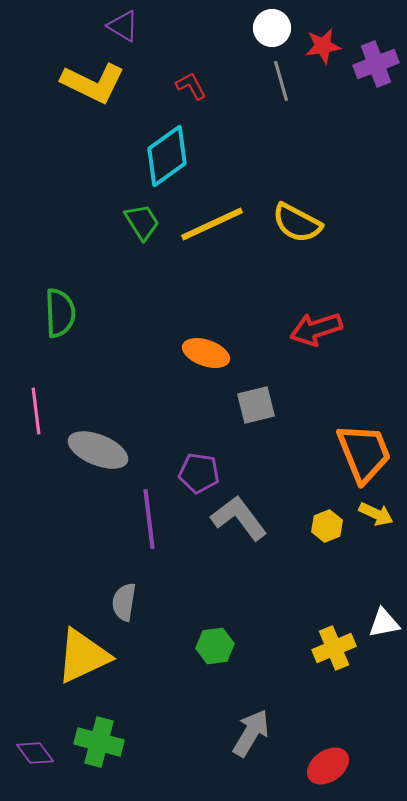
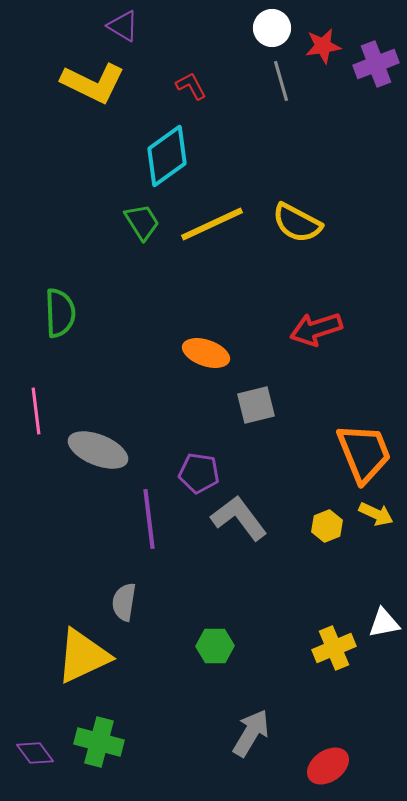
green hexagon: rotated 6 degrees clockwise
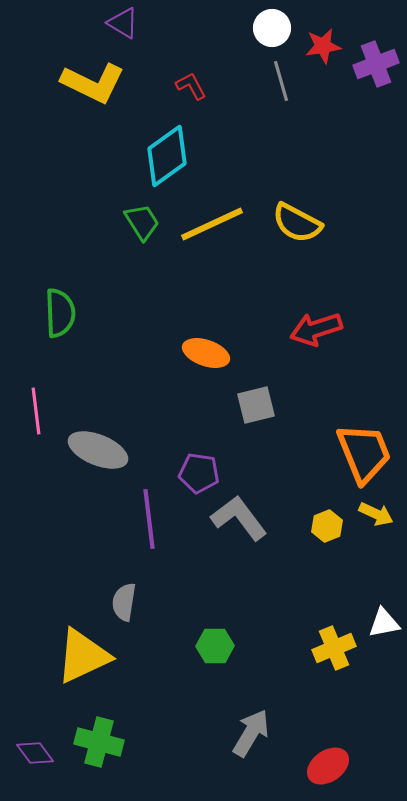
purple triangle: moved 3 px up
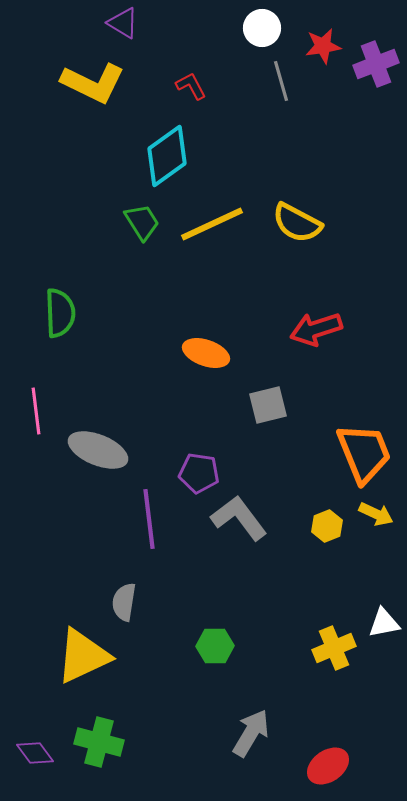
white circle: moved 10 px left
gray square: moved 12 px right
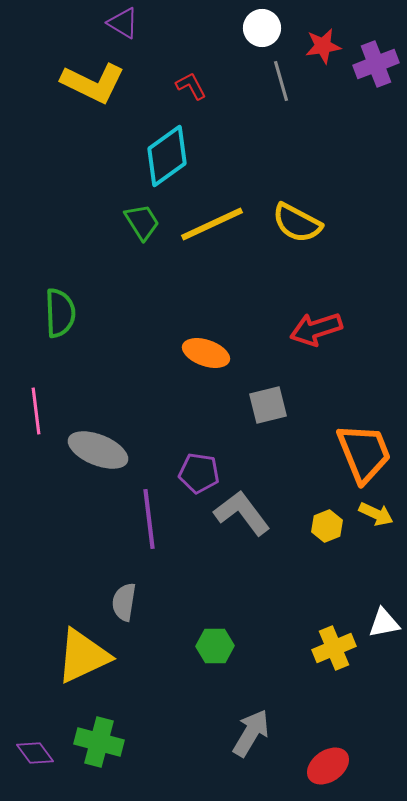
gray L-shape: moved 3 px right, 5 px up
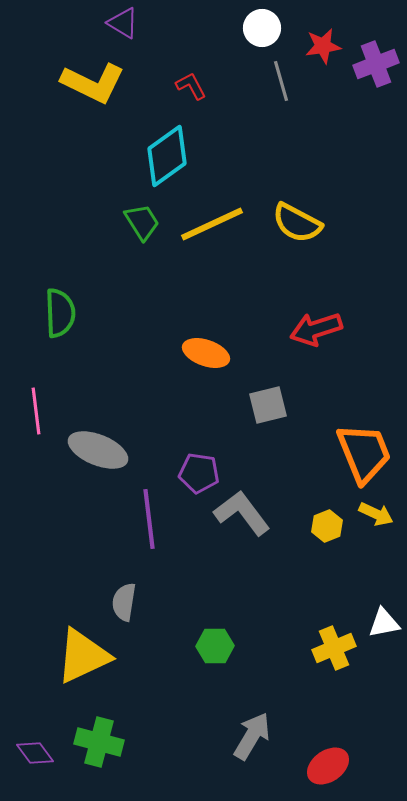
gray arrow: moved 1 px right, 3 px down
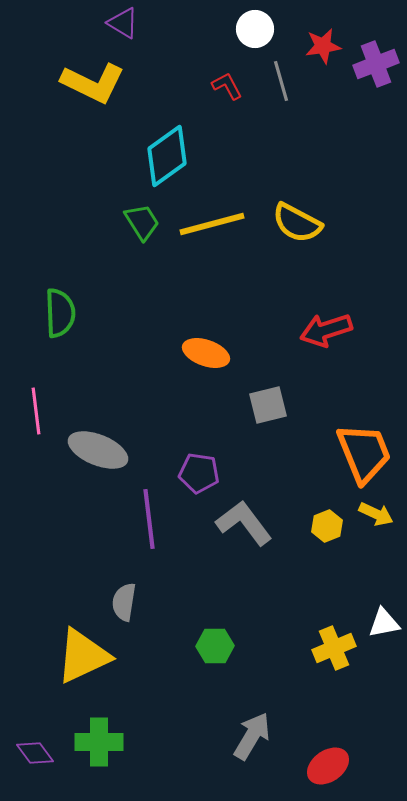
white circle: moved 7 px left, 1 px down
red L-shape: moved 36 px right
yellow line: rotated 10 degrees clockwise
red arrow: moved 10 px right, 1 px down
gray L-shape: moved 2 px right, 10 px down
green cross: rotated 15 degrees counterclockwise
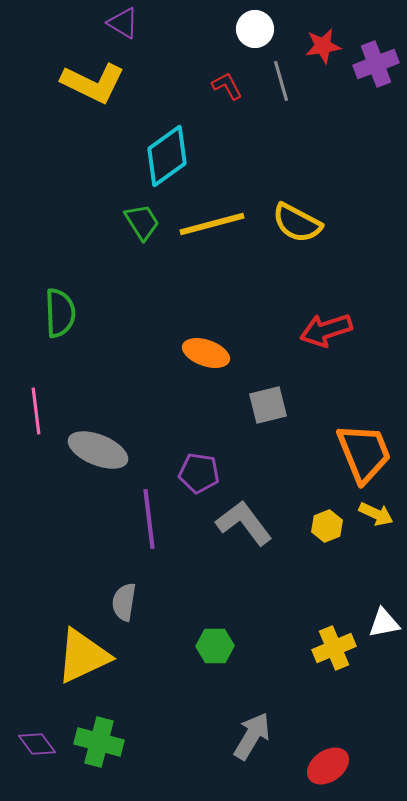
green cross: rotated 15 degrees clockwise
purple diamond: moved 2 px right, 9 px up
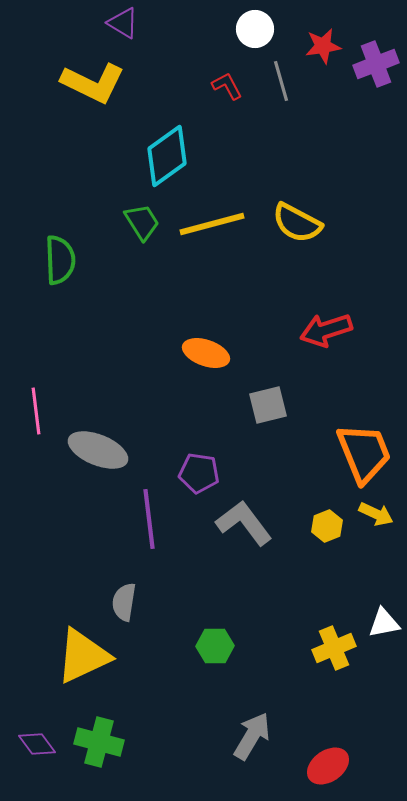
green semicircle: moved 53 px up
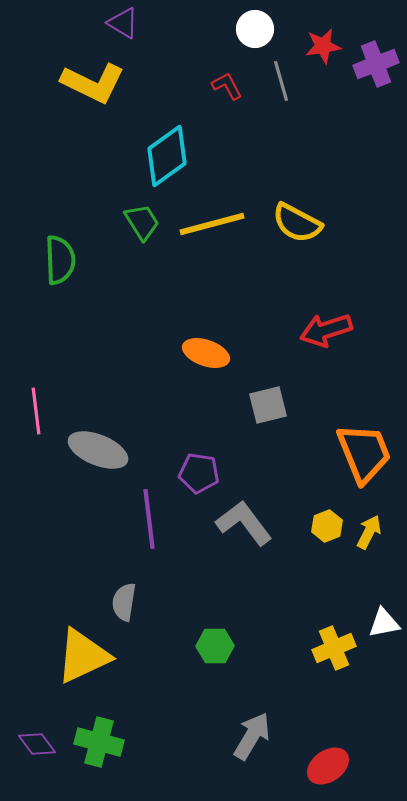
yellow arrow: moved 7 px left, 18 px down; rotated 88 degrees counterclockwise
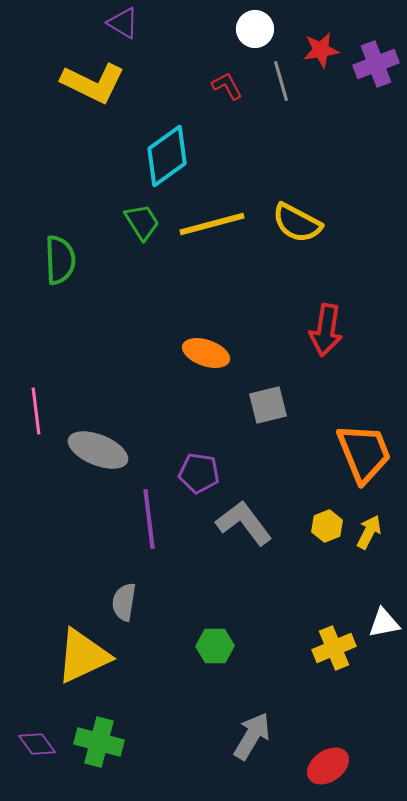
red star: moved 2 px left, 4 px down
red arrow: rotated 63 degrees counterclockwise
